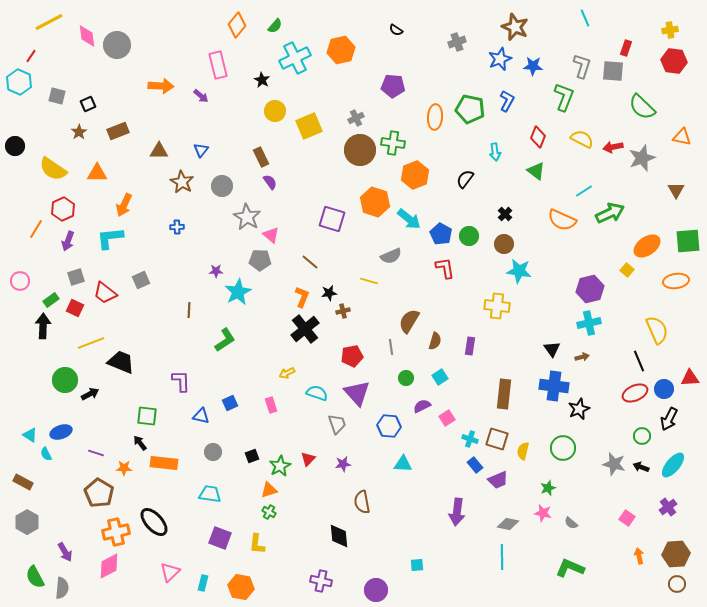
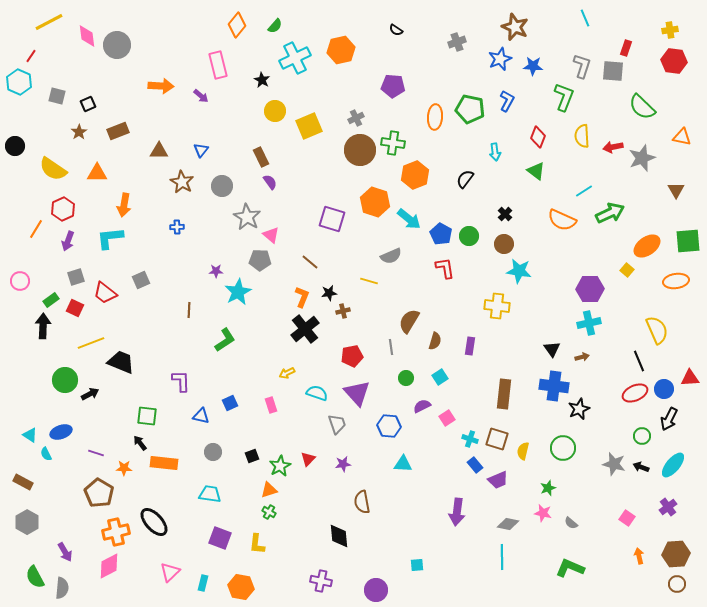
yellow semicircle at (582, 139): moved 3 px up; rotated 120 degrees counterclockwise
orange arrow at (124, 205): rotated 15 degrees counterclockwise
purple hexagon at (590, 289): rotated 12 degrees clockwise
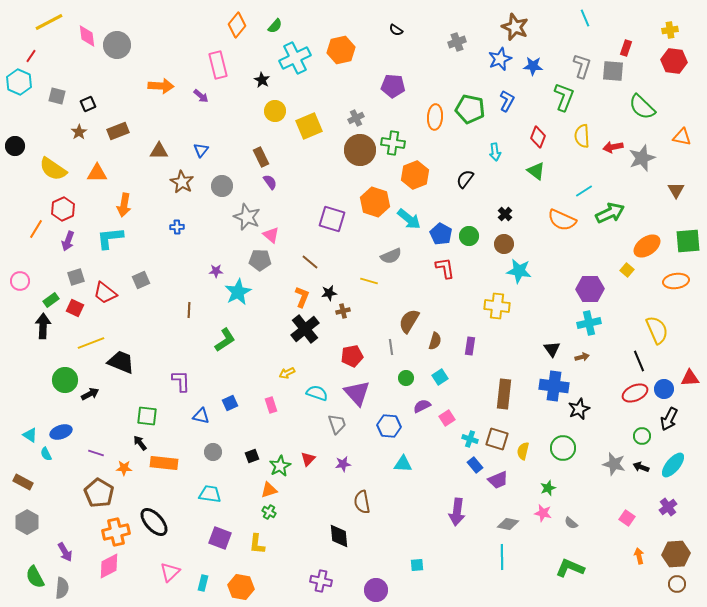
gray star at (247, 217): rotated 8 degrees counterclockwise
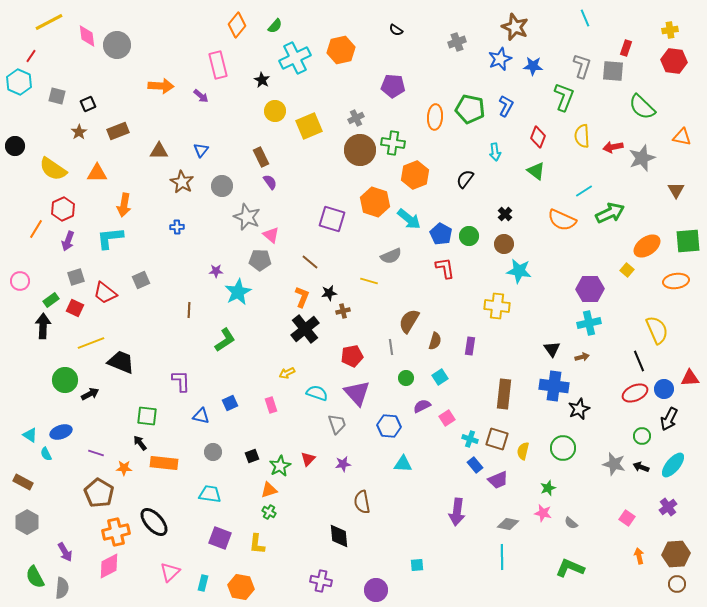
blue L-shape at (507, 101): moved 1 px left, 5 px down
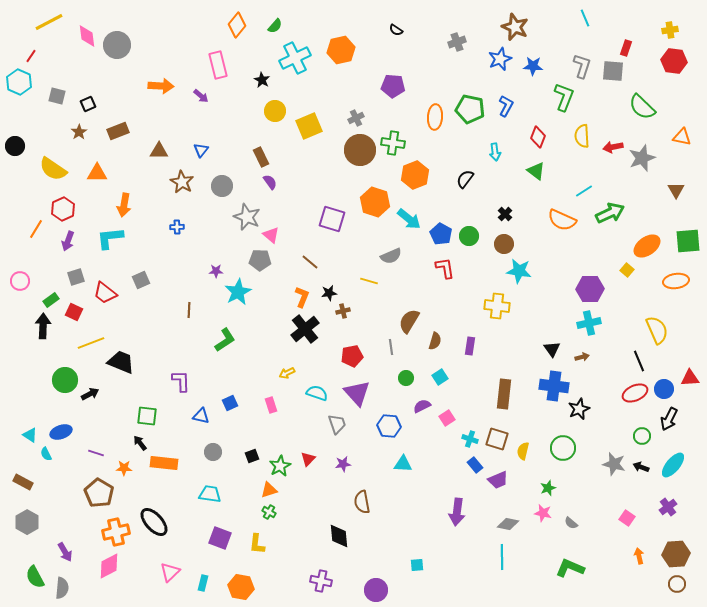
red square at (75, 308): moved 1 px left, 4 px down
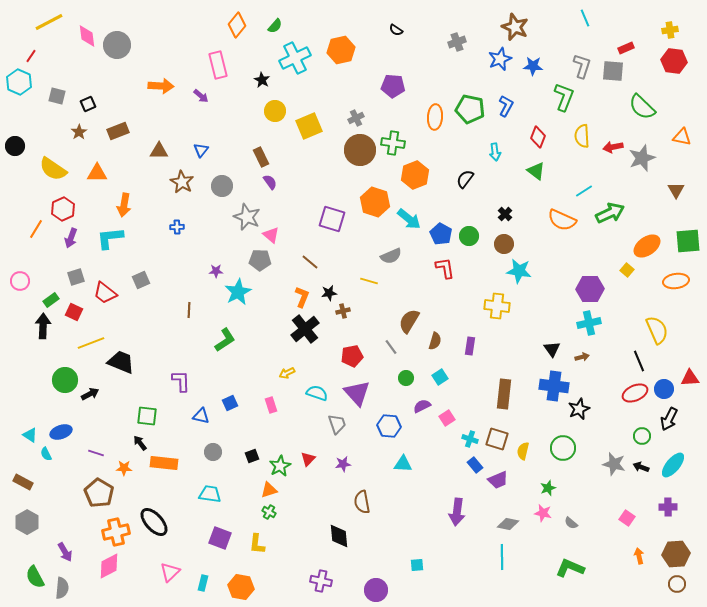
red rectangle at (626, 48): rotated 49 degrees clockwise
purple arrow at (68, 241): moved 3 px right, 3 px up
gray line at (391, 347): rotated 28 degrees counterclockwise
purple cross at (668, 507): rotated 36 degrees clockwise
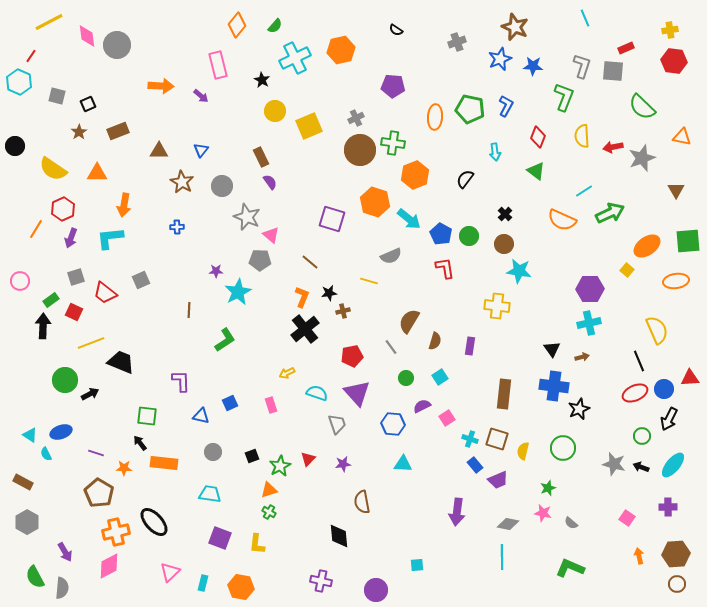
blue hexagon at (389, 426): moved 4 px right, 2 px up
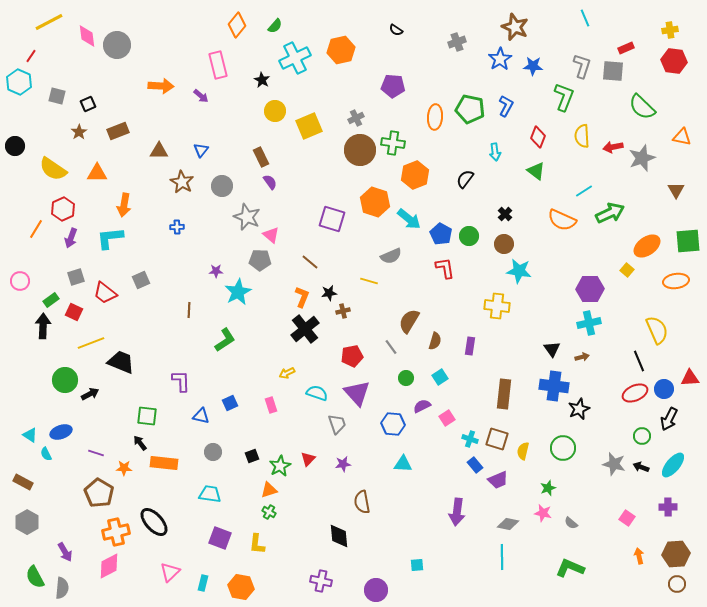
blue star at (500, 59): rotated 10 degrees counterclockwise
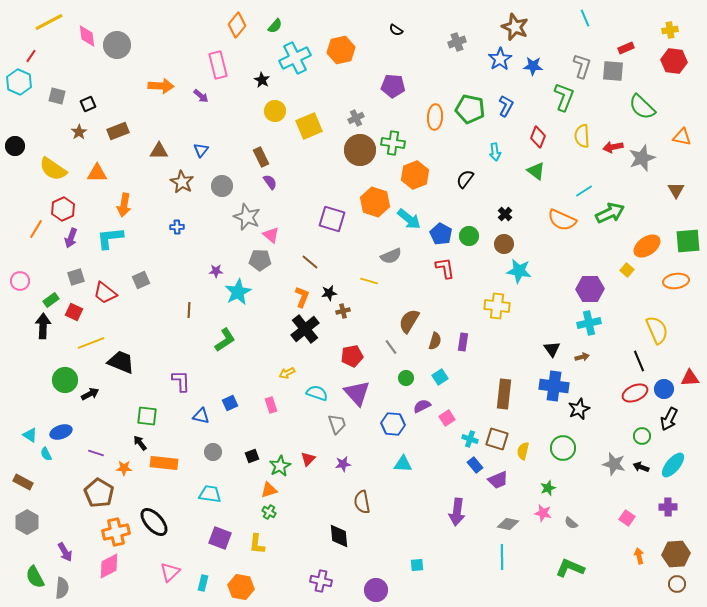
purple rectangle at (470, 346): moved 7 px left, 4 px up
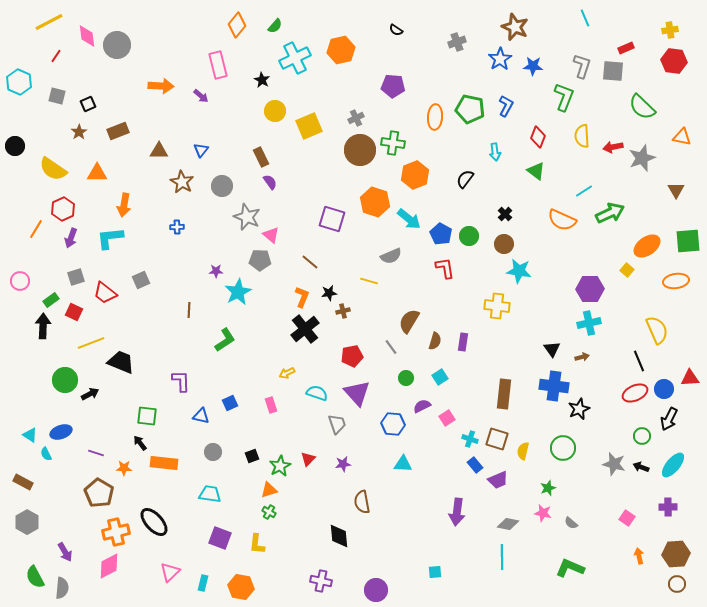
red line at (31, 56): moved 25 px right
cyan square at (417, 565): moved 18 px right, 7 px down
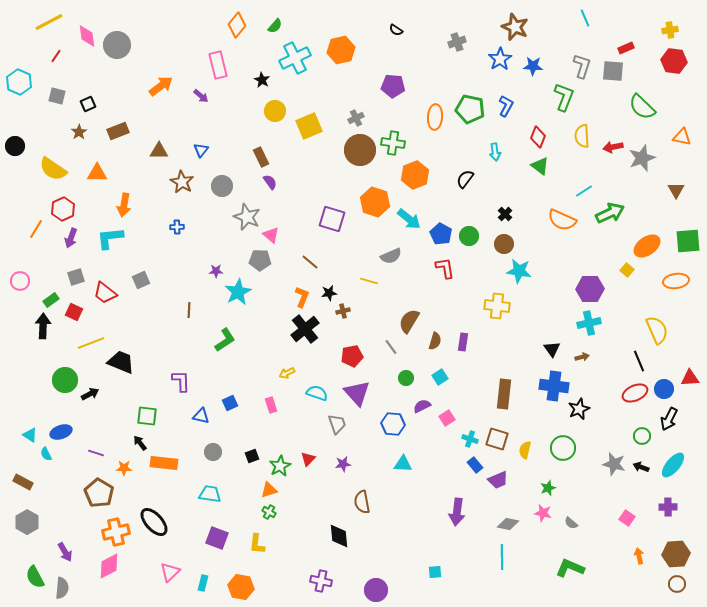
orange arrow at (161, 86): rotated 40 degrees counterclockwise
green triangle at (536, 171): moved 4 px right, 5 px up
yellow semicircle at (523, 451): moved 2 px right, 1 px up
purple square at (220, 538): moved 3 px left
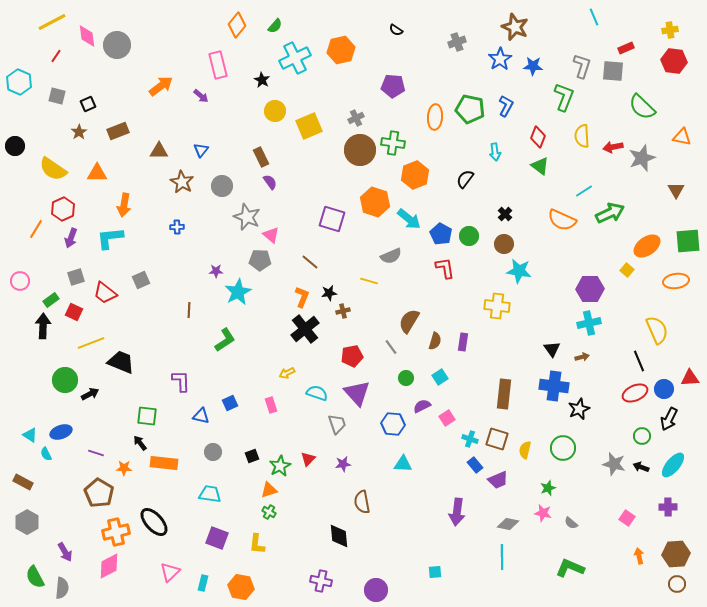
cyan line at (585, 18): moved 9 px right, 1 px up
yellow line at (49, 22): moved 3 px right
